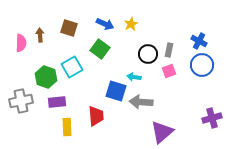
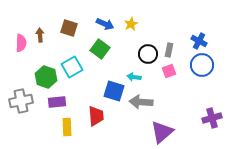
blue square: moved 2 px left
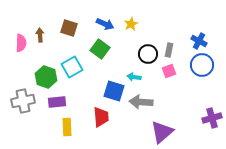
gray cross: moved 2 px right
red trapezoid: moved 5 px right, 1 px down
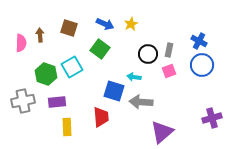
green hexagon: moved 3 px up
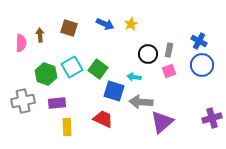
green square: moved 2 px left, 20 px down
purple rectangle: moved 1 px down
red trapezoid: moved 2 px right, 2 px down; rotated 60 degrees counterclockwise
purple triangle: moved 10 px up
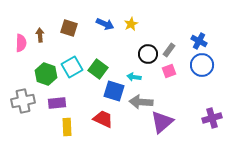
gray rectangle: rotated 24 degrees clockwise
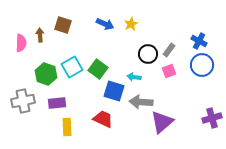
brown square: moved 6 px left, 3 px up
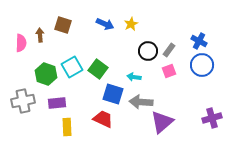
black circle: moved 3 px up
blue square: moved 1 px left, 3 px down
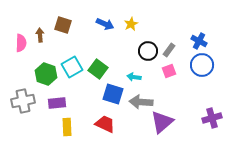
red trapezoid: moved 2 px right, 5 px down
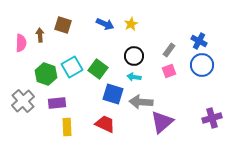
black circle: moved 14 px left, 5 px down
gray cross: rotated 30 degrees counterclockwise
